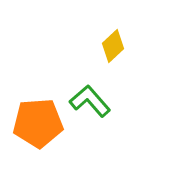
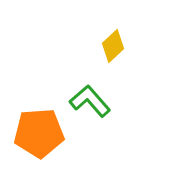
orange pentagon: moved 1 px right, 10 px down
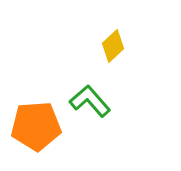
orange pentagon: moved 3 px left, 7 px up
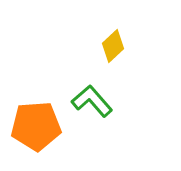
green L-shape: moved 2 px right
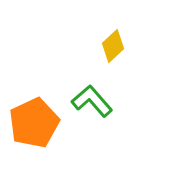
orange pentagon: moved 2 px left, 3 px up; rotated 21 degrees counterclockwise
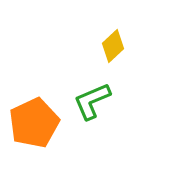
green L-shape: rotated 72 degrees counterclockwise
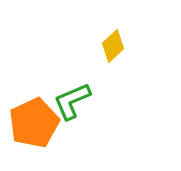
green L-shape: moved 20 px left
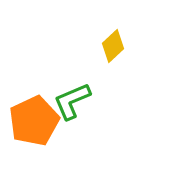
orange pentagon: moved 2 px up
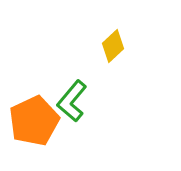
green L-shape: rotated 27 degrees counterclockwise
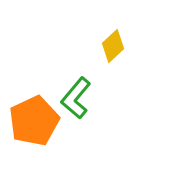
green L-shape: moved 4 px right, 3 px up
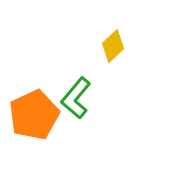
orange pentagon: moved 6 px up
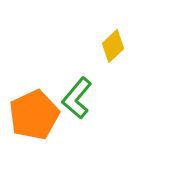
green L-shape: moved 1 px right
